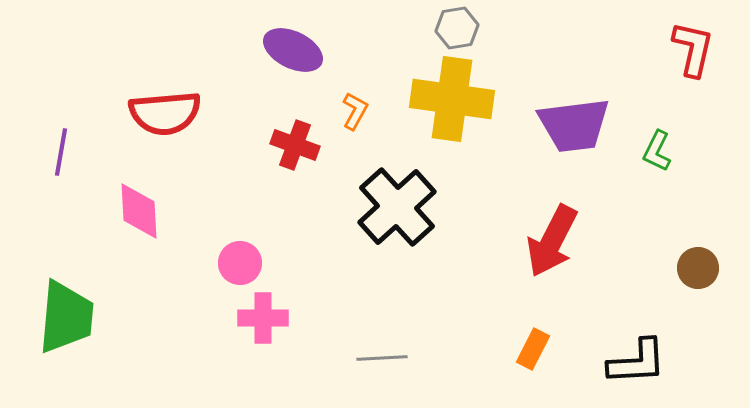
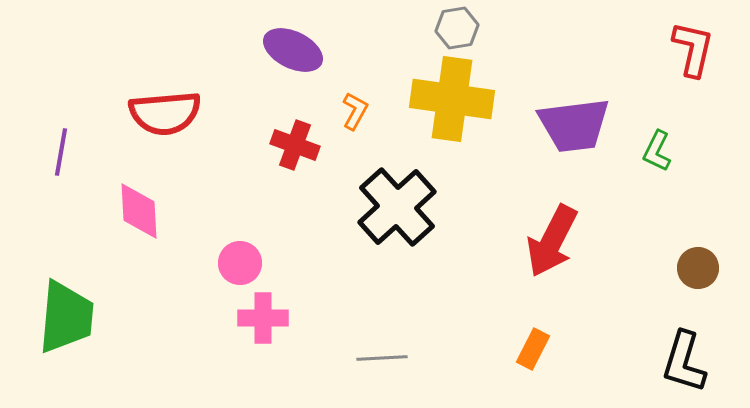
black L-shape: moved 47 px right; rotated 110 degrees clockwise
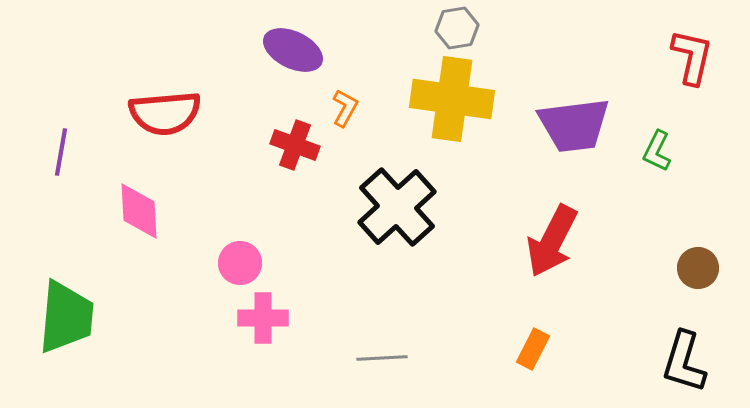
red L-shape: moved 1 px left, 8 px down
orange L-shape: moved 10 px left, 3 px up
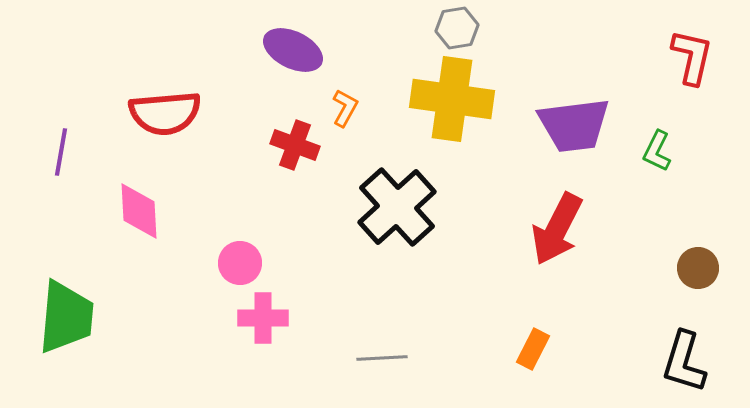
red arrow: moved 5 px right, 12 px up
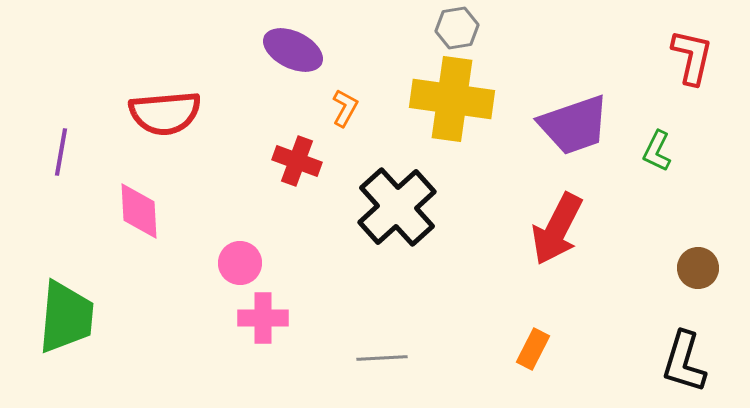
purple trapezoid: rotated 12 degrees counterclockwise
red cross: moved 2 px right, 16 px down
